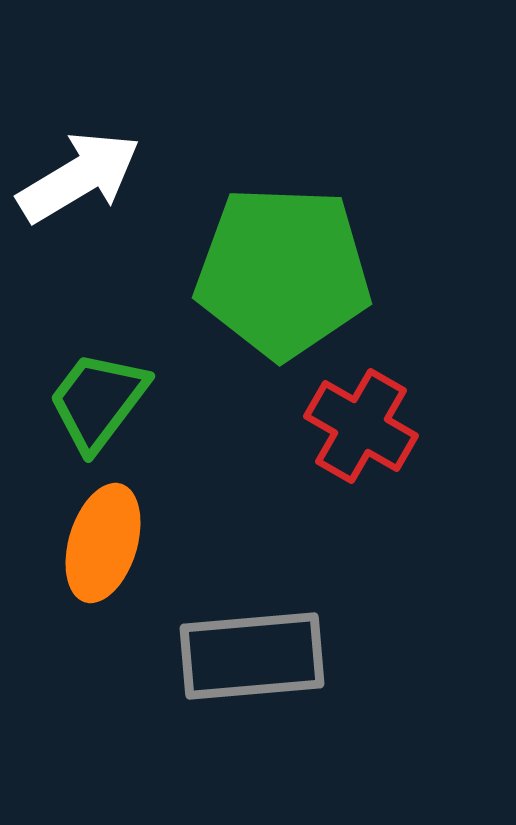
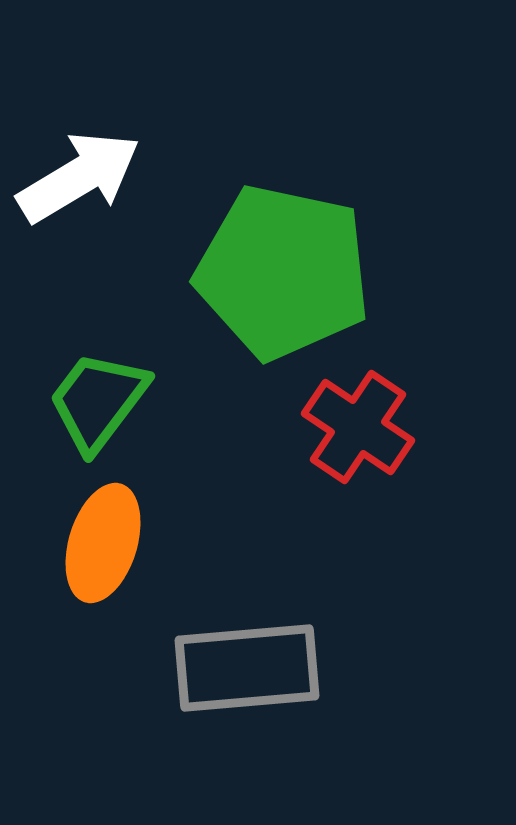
green pentagon: rotated 10 degrees clockwise
red cross: moved 3 px left, 1 px down; rotated 4 degrees clockwise
gray rectangle: moved 5 px left, 12 px down
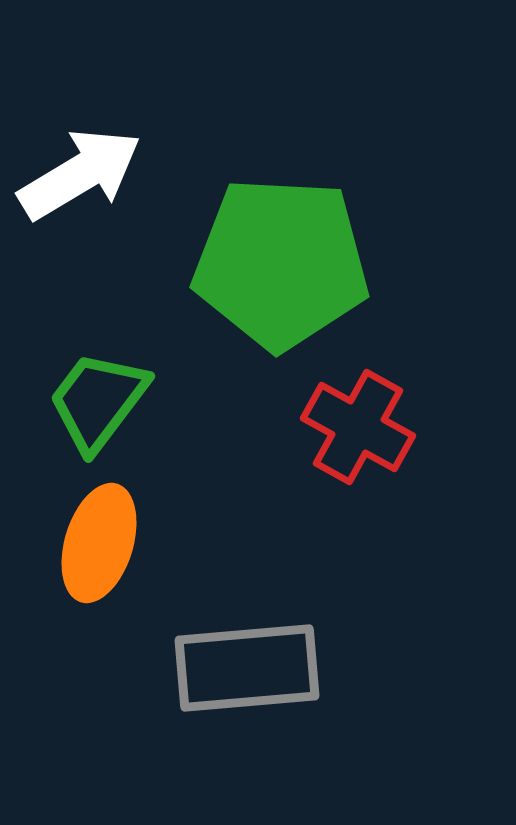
white arrow: moved 1 px right, 3 px up
green pentagon: moved 2 px left, 9 px up; rotated 9 degrees counterclockwise
red cross: rotated 5 degrees counterclockwise
orange ellipse: moved 4 px left
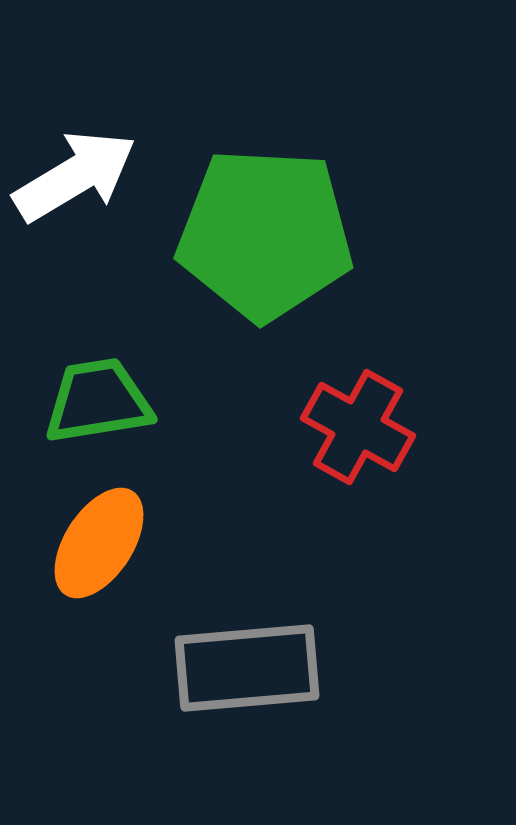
white arrow: moved 5 px left, 2 px down
green pentagon: moved 16 px left, 29 px up
green trapezoid: rotated 44 degrees clockwise
orange ellipse: rotated 16 degrees clockwise
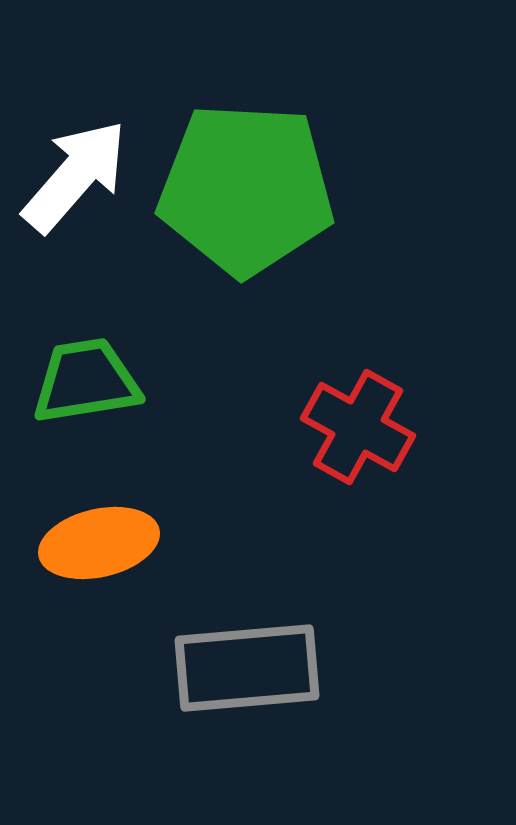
white arrow: rotated 18 degrees counterclockwise
green pentagon: moved 19 px left, 45 px up
green trapezoid: moved 12 px left, 20 px up
orange ellipse: rotated 44 degrees clockwise
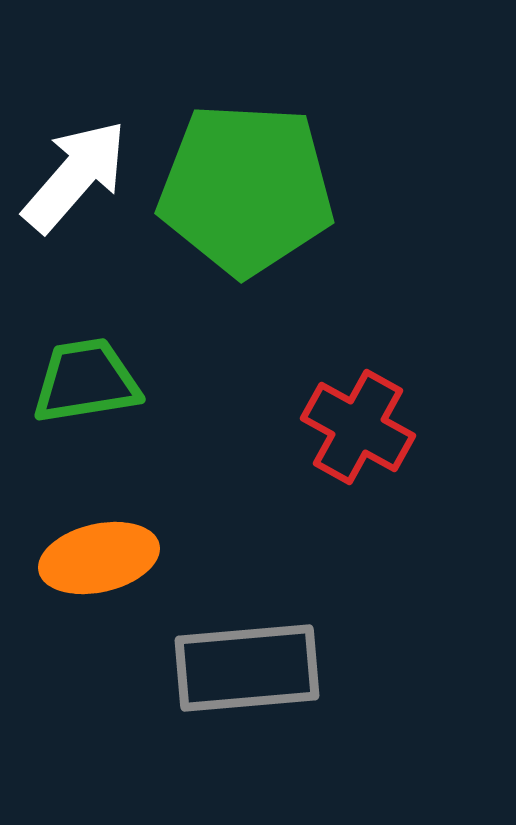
orange ellipse: moved 15 px down
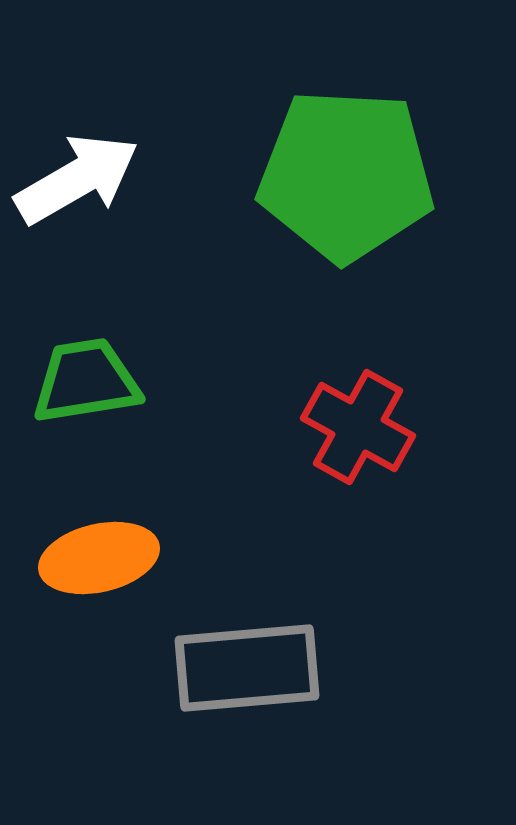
white arrow: moved 2 px right, 3 px down; rotated 19 degrees clockwise
green pentagon: moved 100 px right, 14 px up
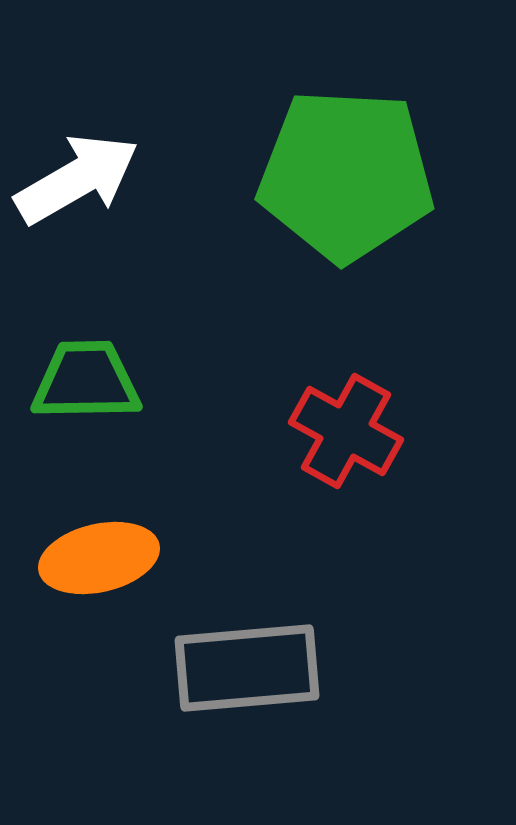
green trapezoid: rotated 8 degrees clockwise
red cross: moved 12 px left, 4 px down
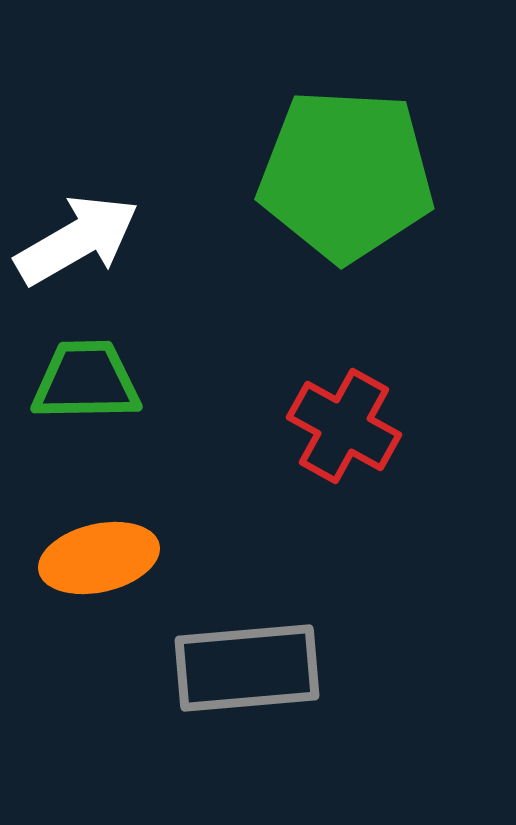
white arrow: moved 61 px down
red cross: moved 2 px left, 5 px up
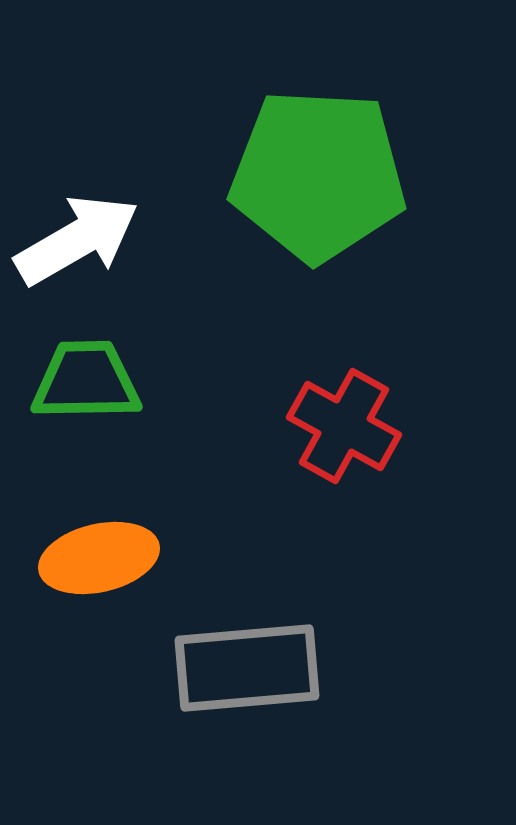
green pentagon: moved 28 px left
